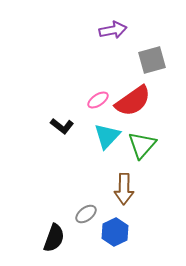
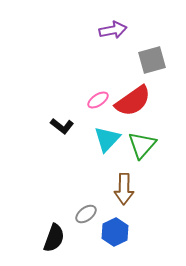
cyan triangle: moved 3 px down
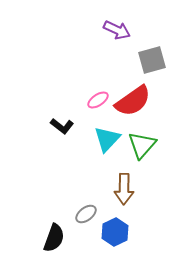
purple arrow: moved 4 px right; rotated 36 degrees clockwise
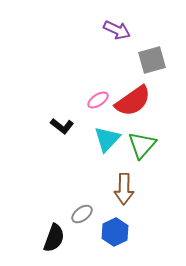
gray ellipse: moved 4 px left
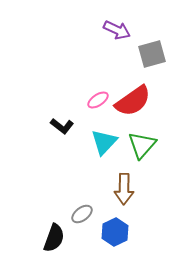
gray square: moved 6 px up
cyan triangle: moved 3 px left, 3 px down
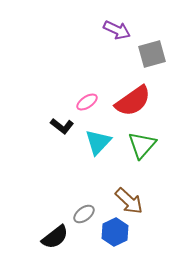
pink ellipse: moved 11 px left, 2 px down
cyan triangle: moved 6 px left
brown arrow: moved 5 px right, 12 px down; rotated 48 degrees counterclockwise
gray ellipse: moved 2 px right
black semicircle: moved 1 px right, 1 px up; rotated 32 degrees clockwise
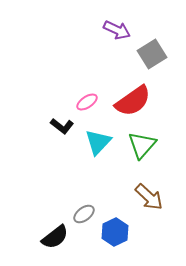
gray square: rotated 16 degrees counterclockwise
brown arrow: moved 20 px right, 4 px up
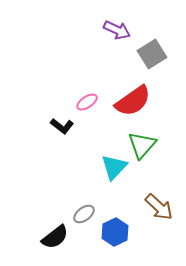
cyan triangle: moved 16 px right, 25 px down
brown arrow: moved 10 px right, 10 px down
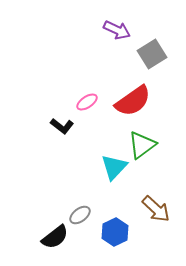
green triangle: rotated 12 degrees clockwise
brown arrow: moved 3 px left, 2 px down
gray ellipse: moved 4 px left, 1 px down
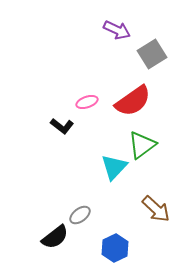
pink ellipse: rotated 15 degrees clockwise
blue hexagon: moved 16 px down
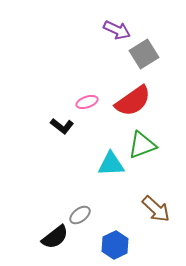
gray square: moved 8 px left
green triangle: rotated 16 degrees clockwise
cyan triangle: moved 3 px left, 3 px up; rotated 44 degrees clockwise
blue hexagon: moved 3 px up
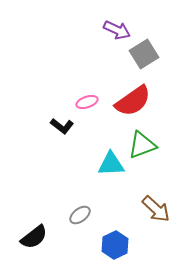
black semicircle: moved 21 px left
